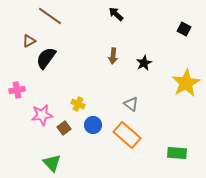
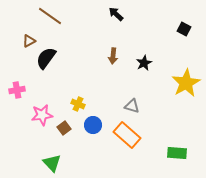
gray triangle: moved 1 px right, 2 px down; rotated 21 degrees counterclockwise
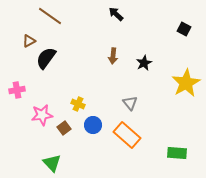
gray triangle: moved 2 px left, 3 px up; rotated 35 degrees clockwise
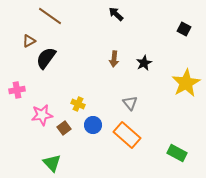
brown arrow: moved 1 px right, 3 px down
green rectangle: rotated 24 degrees clockwise
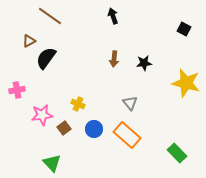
black arrow: moved 3 px left, 2 px down; rotated 28 degrees clockwise
black star: rotated 21 degrees clockwise
yellow star: rotated 28 degrees counterclockwise
blue circle: moved 1 px right, 4 px down
green rectangle: rotated 18 degrees clockwise
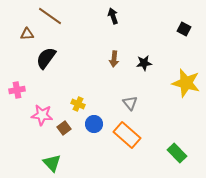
brown triangle: moved 2 px left, 7 px up; rotated 24 degrees clockwise
pink star: rotated 15 degrees clockwise
blue circle: moved 5 px up
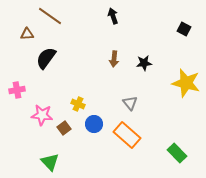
green triangle: moved 2 px left, 1 px up
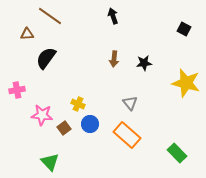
blue circle: moved 4 px left
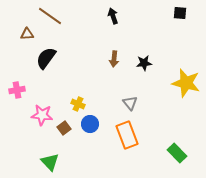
black square: moved 4 px left, 16 px up; rotated 24 degrees counterclockwise
orange rectangle: rotated 28 degrees clockwise
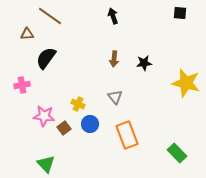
pink cross: moved 5 px right, 5 px up
gray triangle: moved 15 px left, 6 px up
pink star: moved 2 px right, 1 px down
green triangle: moved 4 px left, 2 px down
